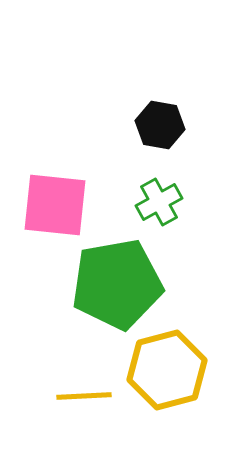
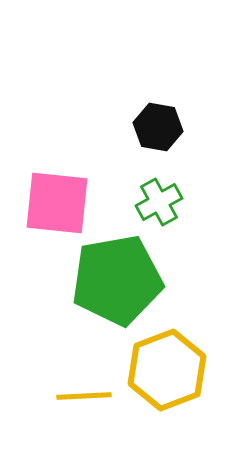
black hexagon: moved 2 px left, 2 px down
pink square: moved 2 px right, 2 px up
green pentagon: moved 4 px up
yellow hexagon: rotated 6 degrees counterclockwise
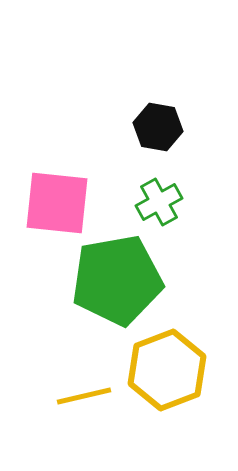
yellow line: rotated 10 degrees counterclockwise
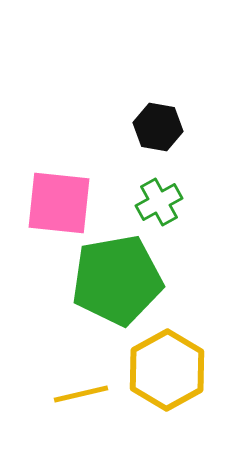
pink square: moved 2 px right
yellow hexagon: rotated 8 degrees counterclockwise
yellow line: moved 3 px left, 2 px up
